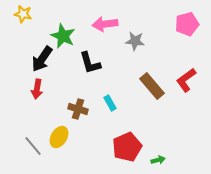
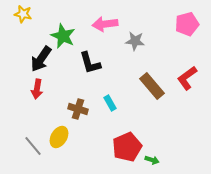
black arrow: moved 1 px left
red L-shape: moved 1 px right, 2 px up
green arrow: moved 6 px left; rotated 32 degrees clockwise
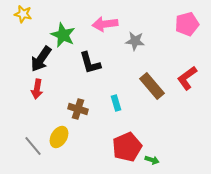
green star: moved 1 px up
cyan rectangle: moved 6 px right; rotated 14 degrees clockwise
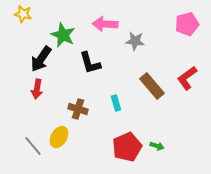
pink arrow: rotated 10 degrees clockwise
green arrow: moved 5 px right, 14 px up
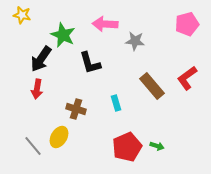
yellow star: moved 1 px left, 1 px down
brown cross: moved 2 px left
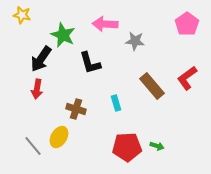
pink pentagon: rotated 20 degrees counterclockwise
red pentagon: rotated 20 degrees clockwise
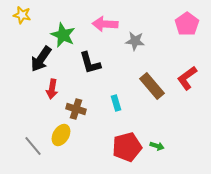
red arrow: moved 15 px right
yellow ellipse: moved 2 px right, 2 px up
red pentagon: rotated 12 degrees counterclockwise
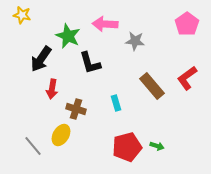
green star: moved 5 px right, 1 px down
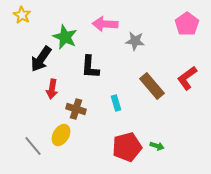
yellow star: rotated 18 degrees clockwise
green star: moved 3 px left, 1 px down
black L-shape: moved 4 px down; rotated 20 degrees clockwise
